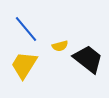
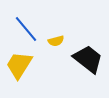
yellow semicircle: moved 4 px left, 5 px up
yellow trapezoid: moved 5 px left
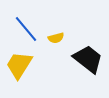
yellow semicircle: moved 3 px up
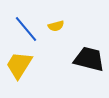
yellow semicircle: moved 12 px up
black trapezoid: moved 1 px right; rotated 24 degrees counterclockwise
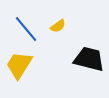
yellow semicircle: moved 2 px right; rotated 21 degrees counterclockwise
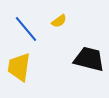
yellow semicircle: moved 1 px right, 5 px up
yellow trapezoid: moved 2 px down; rotated 24 degrees counterclockwise
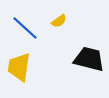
blue line: moved 1 px left, 1 px up; rotated 8 degrees counterclockwise
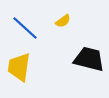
yellow semicircle: moved 4 px right
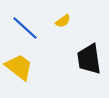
black trapezoid: rotated 112 degrees counterclockwise
yellow trapezoid: rotated 120 degrees clockwise
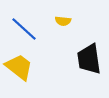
yellow semicircle: rotated 42 degrees clockwise
blue line: moved 1 px left, 1 px down
